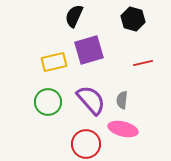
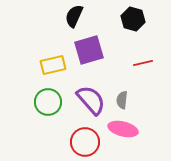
yellow rectangle: moved 1 px left, 3 px down
red circle: moved 1 px left, 2 px up
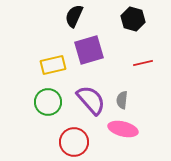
red circle: moved 11 px left
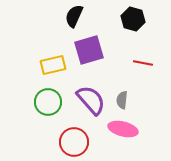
red line: rotated 24 degrees clockwise
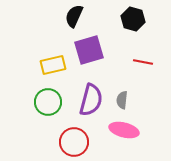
red line: moved 1 px up
purple semicircle: rotated 56 degrees clockwise
pink ellipse: moved 1 px right, 1 px down
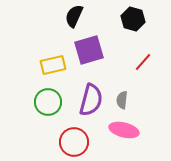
red line: rotated 60 degrees counterclockwise
